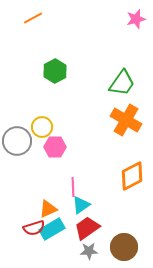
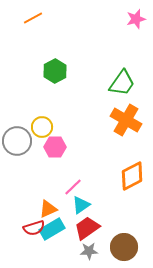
pink line: rotated 48 degrees clockwise
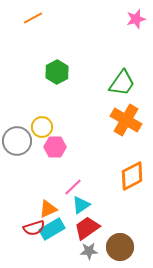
green hexagon: moved 2 px right, 1 px down
brown circle: moved 4 px left
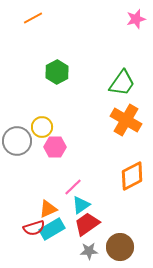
red trapezoid: moved 4 px up
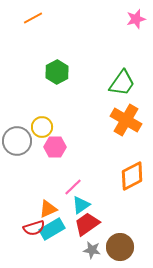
gray star: moved 3 px right, 1 px up; rotated 12 degrees clockwise
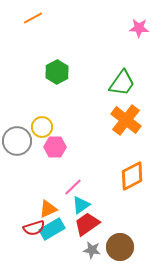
pink star: moved 3 px right, 9 px down; rotated 18 degrees clockwise
orange cross: rotated 8 degrees clockwise
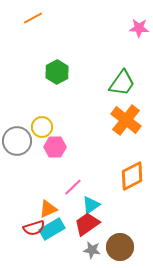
cyan triangle: moved 10 px right
